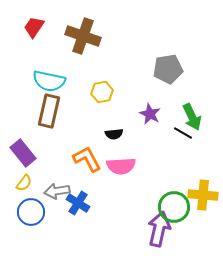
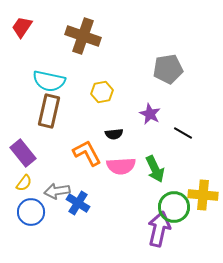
red trapezoid: moved 12 px left
green arrow: moved 37 px left, 52 px down
orange L-shape: moved 6 px up
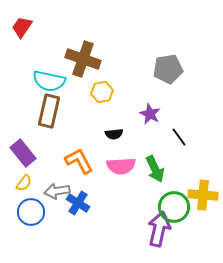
brown cross: moved 23 px down
black line: moved 4 px left, 4 px down; rotated 24 degrees clockwise
orange L-shape: moved 8 px left, 8 px down
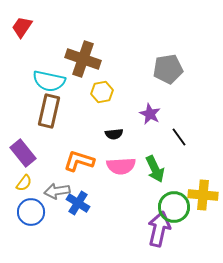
orange L-shape: rotated 44 degrees counterclockwise
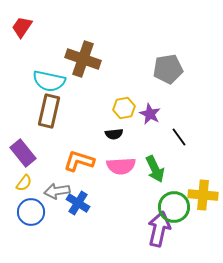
yellow hexagon: moved 22 px right, 16 px down
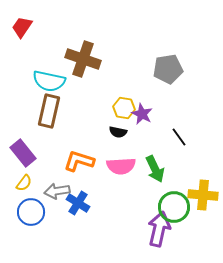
yellow hexagon: rotated 20 degrees clockwise
purple star: moved 8 px left
black semicircle: moved 4 px right, 2 px up; rotated 18 degrees clockwise
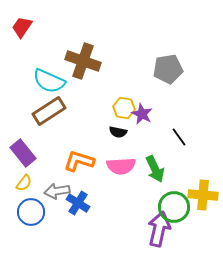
brown cross: moved 2 px down
cyan semicircle: rotated 12 degrees clockwise
brown rectangle: rotated 44 degrees clockwise
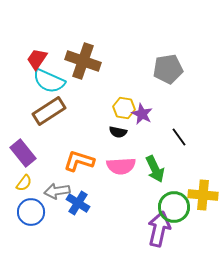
red trapezoid: moved 15 px right, 32 px down
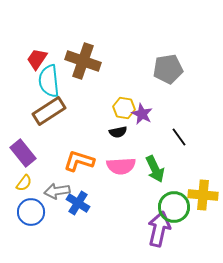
cyan semicircle: rotated 60 degrees clockwise
black semicircle: rotated 24 degrees counterclockwise
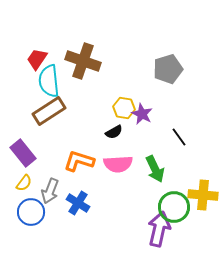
gray pentagon: rotated 8 degrees counterclockwise
black semicircle: moved 4 px left; rotated 18 degrees counterclockwise
pink semicircle: moved 3 px left, 2 px up
gray arrow: moved 7 px left; rotated 60 degrees counterclockwise
